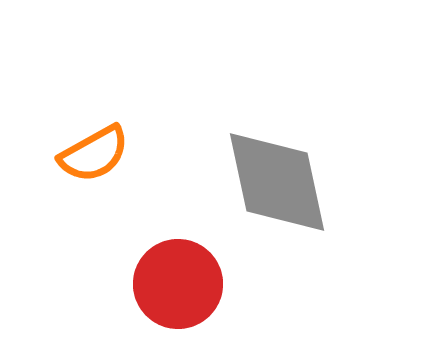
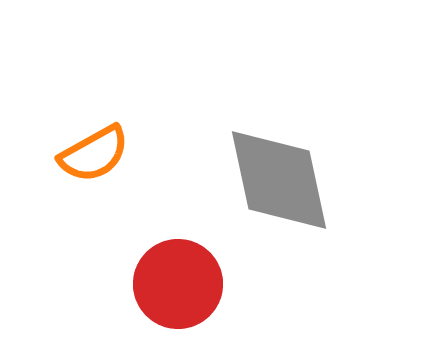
gray diamond: moved 2 px right, 2 px up
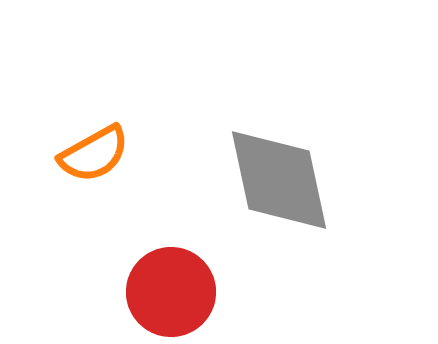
red circle: moved 7 px left, 8 px down
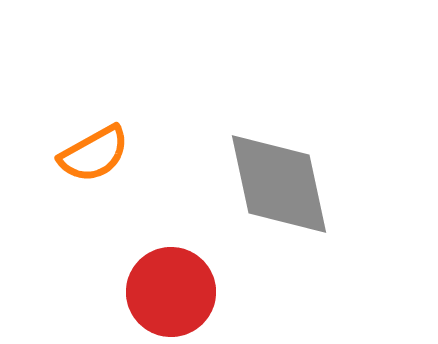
gray diamond: moved 4 px down
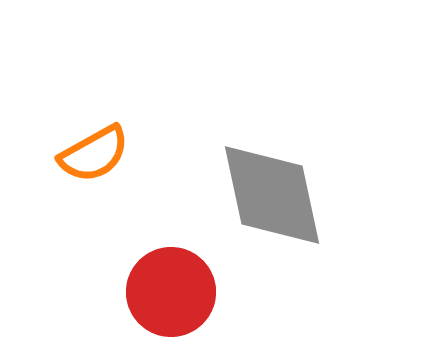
gray diamond: moved 7 px left, 11 px down
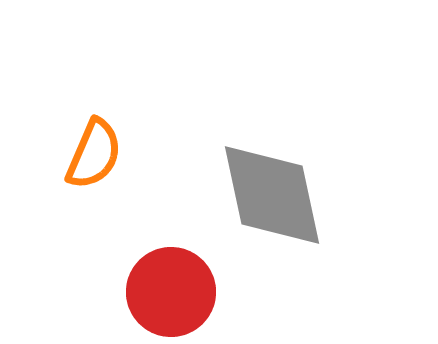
orange semicircle: rotated 38 degrees counterclockwise
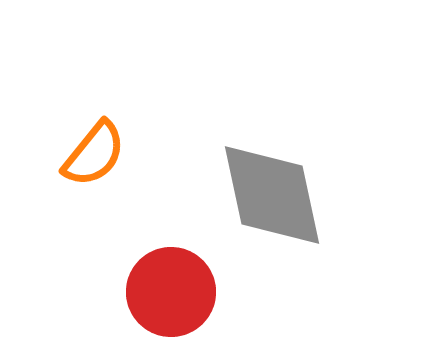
orange semicircle: rotated 16 degrees clockwise
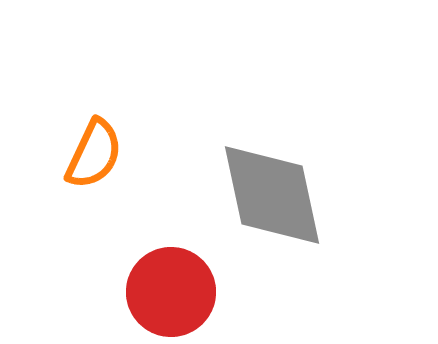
orange semicircle: rotated 14 degrees counterclockwise
